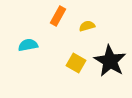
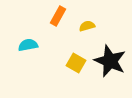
black star: rotated 8 degrees counterclockwise
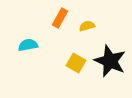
orange rectangle: moved 2 px right, 2 px down
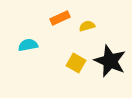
orange rectangle: rotated 36 degrees clockwise
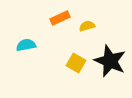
cyan semicircle: moved 2 px left
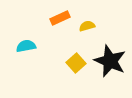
cyan semicircle: moved 1 px down
yellow square: rotated 18 degrees clockwise
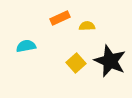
yellow semicircle: rotated 14 degrees clockwise
